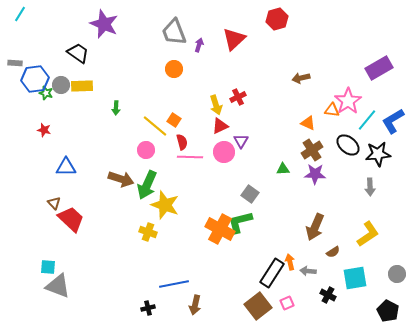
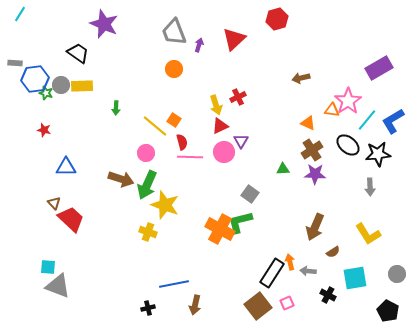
pink circle at (146, 150): moved 3 px down
yellow L-shape at (368, 234): rotated 92 degrees clockwise
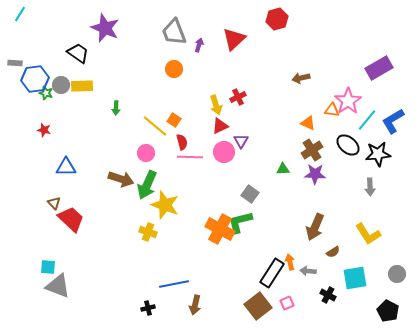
purple star at (104, 24): moved 1 px right, 4 px down
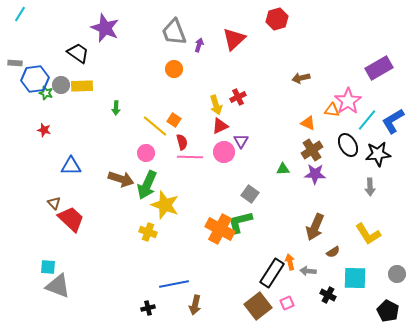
black ellipse at (348, 145): rotated 20 degrees clockwise
blue triangle at (66, 167): moved 5 px right, 1 px up
cyan square at (355, 278): rotated 10 degrees clockwise
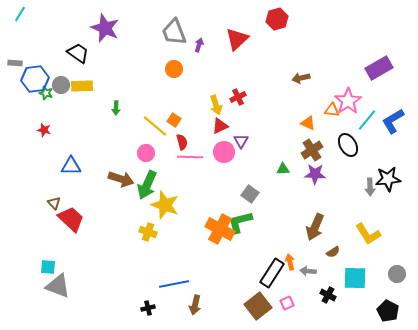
red triangle at (234, 39): moved 3 px right
black star at (378, 154): moved 10 px right, 25 px down
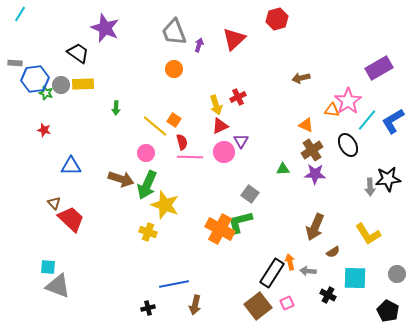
red triangle at (237, 39): moved 3 px left
yellow rectangle at (82, 86): moved 1 px right, 2 px up
orange triangle at (308, 123): moved 2 px left, 2 px down
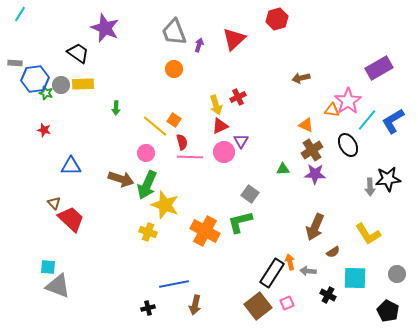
orange cross at (220, 229): moved 15 px left, 2 px down
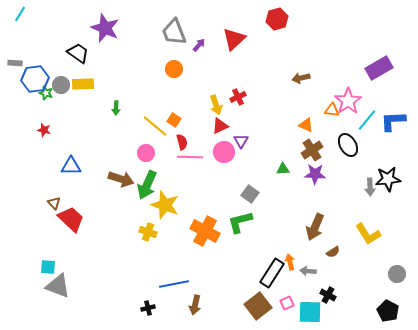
purple arrow at (199, 45): rotated 24 degrees clockwise
blue L-shape at (393, 121): rotated 28 degrees clockwise
cyan square at (355, 278): moved 45 px left, 34 px down
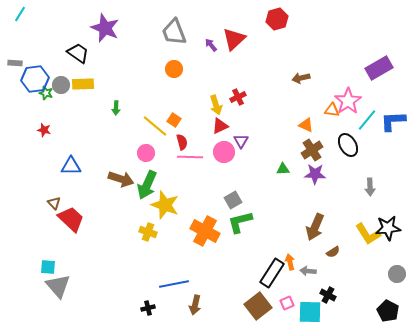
purple arrow at (199, 45): moved 12 px right; rotated 80 degrees counterclockwise
black star at (388, 179): moved 49 px down
gray square at (250, 194): moved 17 px left, 6 px down; rotated 24 degrees clockwise
gray triangle at (58, 286): rotated 28 degrees clockwise
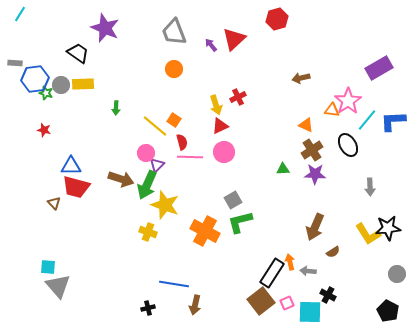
purple triangle at (241, 141): moved 84 px left, 24 px down; rotated 14 degrees clockwise
red trapezoid at (71, 219): moved 5 px right, 32 px up; rotated 152 degrees clockwise
blue line at (174, 284): rotated 20 degrees clockwise
brown square at (258, 306): moved 3 px right, 5 px up
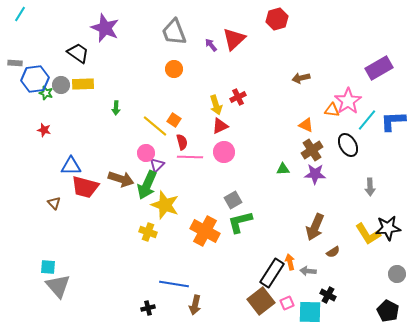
red trapezoid at (76, 187): moved 9 px right
